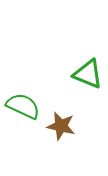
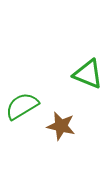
green semicircle: moved 1 px left; rotated 56 degrees counterclockwise
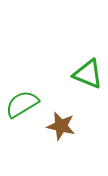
green semicircle: moved 2 px up
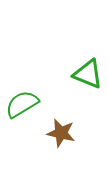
brown star: moved 7 px down
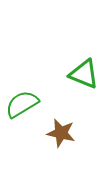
green triangle: moved 4 px left
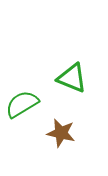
green triangle: moved 12 px left, 4 px down
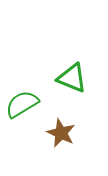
brown star: rotated 12 degrees clockwise
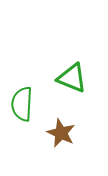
green semicircle: rotated 56 degrees counterclockwise
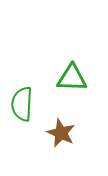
green triangle: rotated 20 degrees counterclockwise
